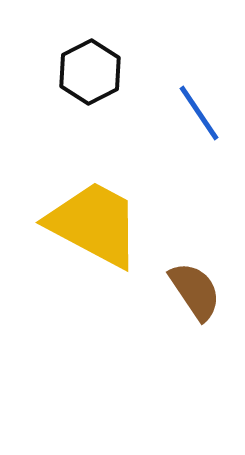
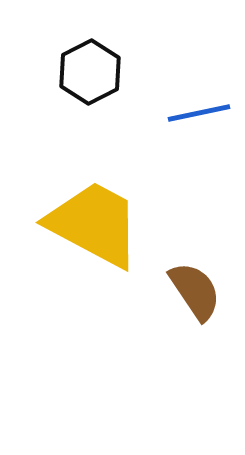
blue line: rotated 68 degrees counterclockwise
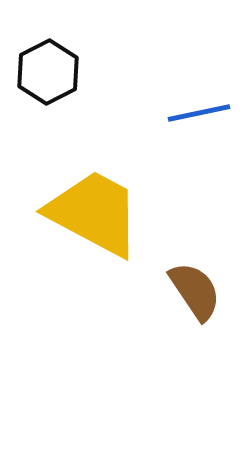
black hexagon: moved 42 px left
yellow trapezoid: moved 11 px up
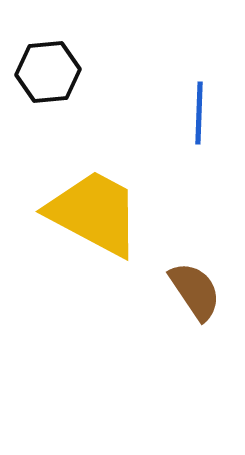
black hexagon: rotated 22 degrees clockwise
blue line: rotated 76 degrees counterclockwise
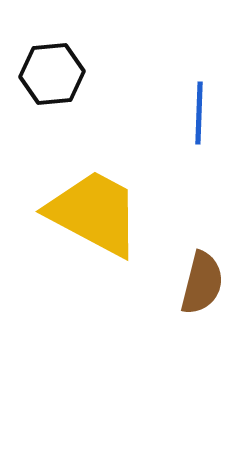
black hexagon: moved 4 px right, 2 px down
brown semicircle: moved 7 px right, 8 px up; rotated 48 degrees clockwise
